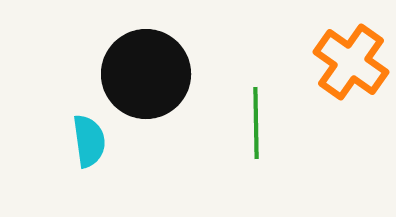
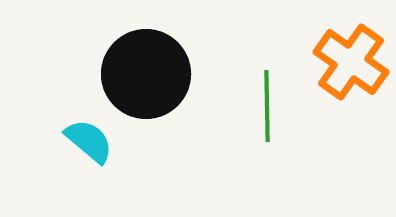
green line: moved 11 px right, 17 px up
cyan semicircle: rotated 42 degrees counterclockwise
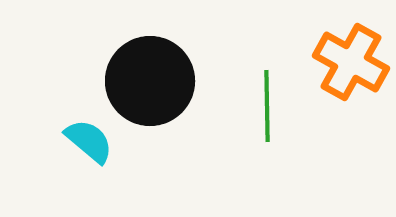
orange cross: rotated 6 degrees counterclockwise
black circle: moved 4 px right, 7 px down
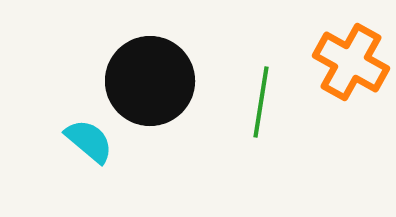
green line: moved 6 px left, 4 px up; rotated 10 degrees clockwise
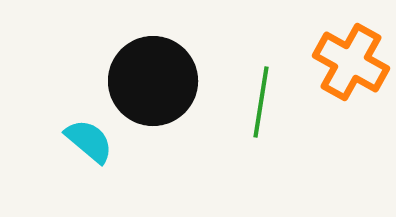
black circle: moved 3 px right
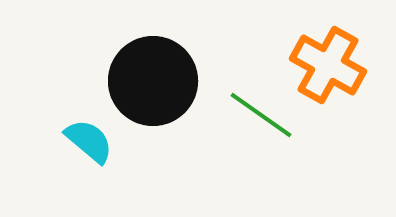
orange cross: moved 23 px left, 3 px down
green line: moved 13 px down; rotated 64 degrees counterclockwise
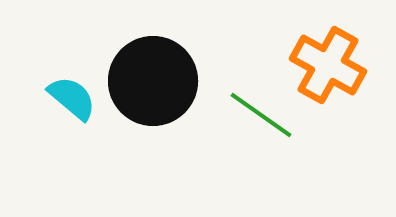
cyan semicircle: moved 17 px left, 43 px up
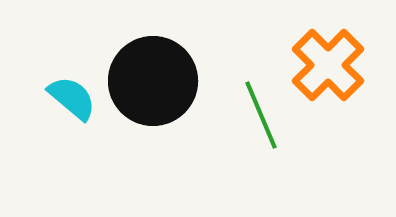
orange cross: rotated 16 degrees clockwise
green line: rotated 32 degrees clockwise
